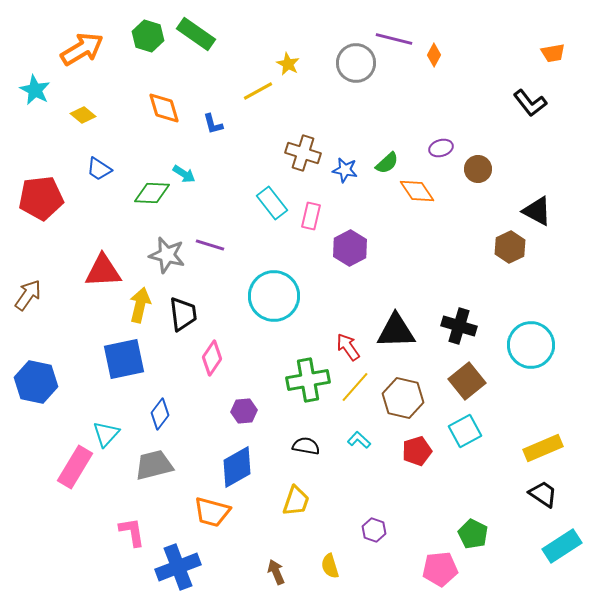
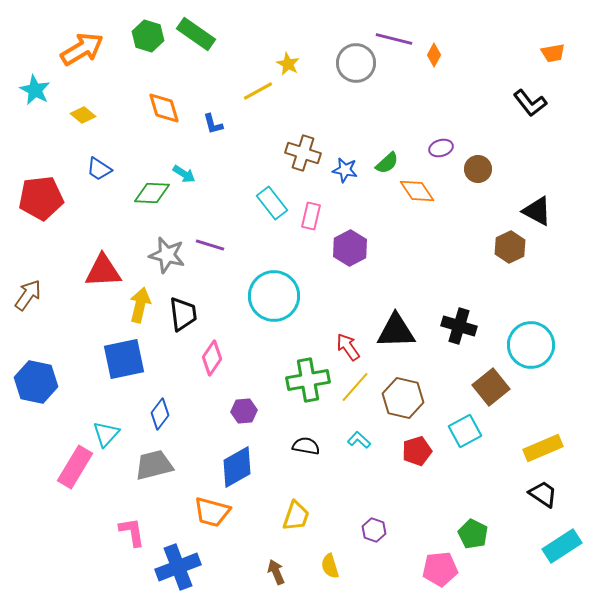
brown square at (467, 381): moved 24 px right, 6 px down
yellow trapezoid at (296, 501): moved 15 px down
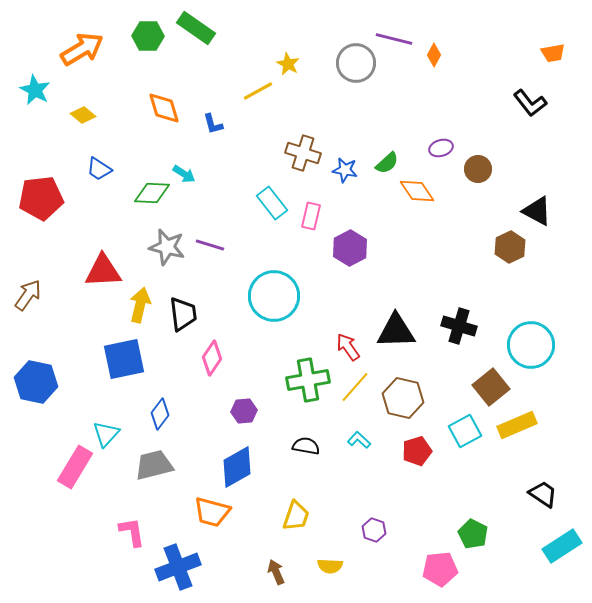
green rectangle at (196, 34): moved 6 px up
green hexagon at (148, 36): rotated 16 degrees counterclockwise
gray star at (167, 255): moved 8 px up
yellow rectangle at (543, 448): moved 26 px left, 23 px up
yellow semicircle at (330, 566): rotated 70 degrees counterclockwise
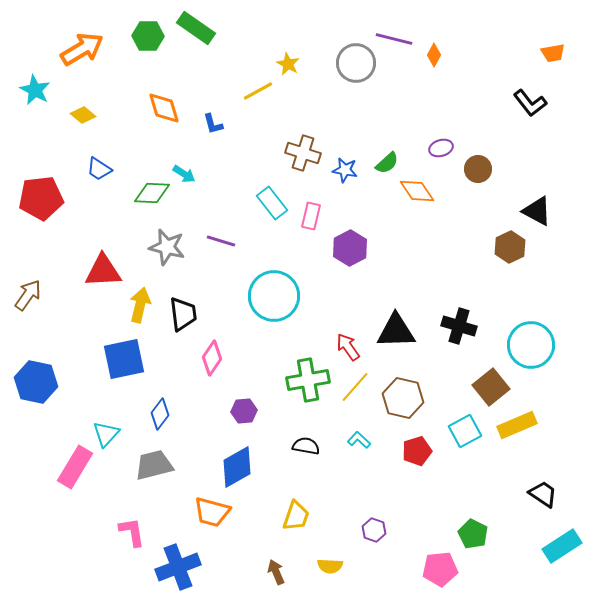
purple line at (210, 245): moved 11 px right, 4 px up
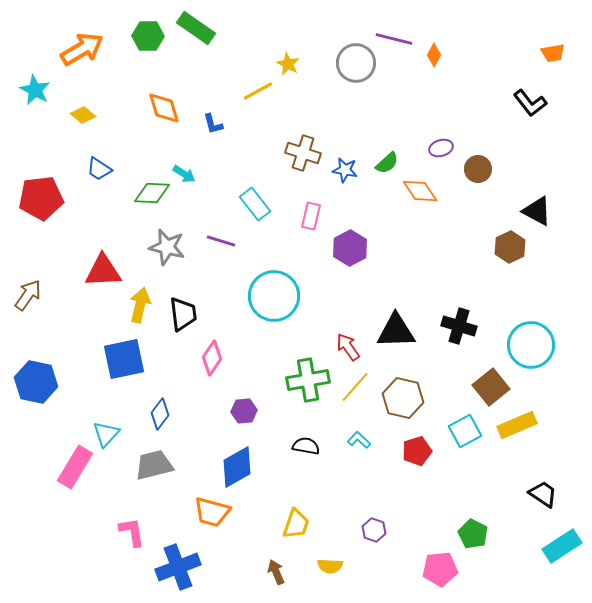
orange diamond at (417, 191): moved 3 px right
cyan rectangle at (272, 203): moved 17 px left, 1 px down
yellow trapezoid at (296, 516): moved 8 px down
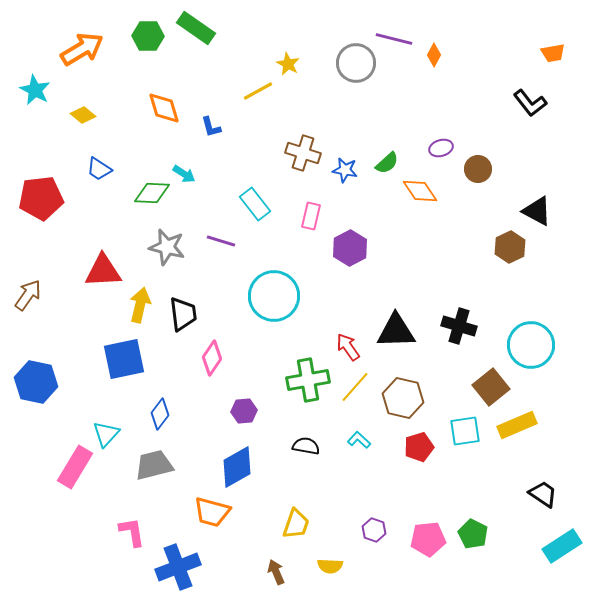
blue L-shape at (213, 124): moved 2 px left, 3 px down
cyan square at (465, 431): rotated 20 degrees clockwise
red pentagon at (417, 451): moved 2 px right, 4 px up
pink pentagon at (440, 569): moved 12 px left, 30 px up
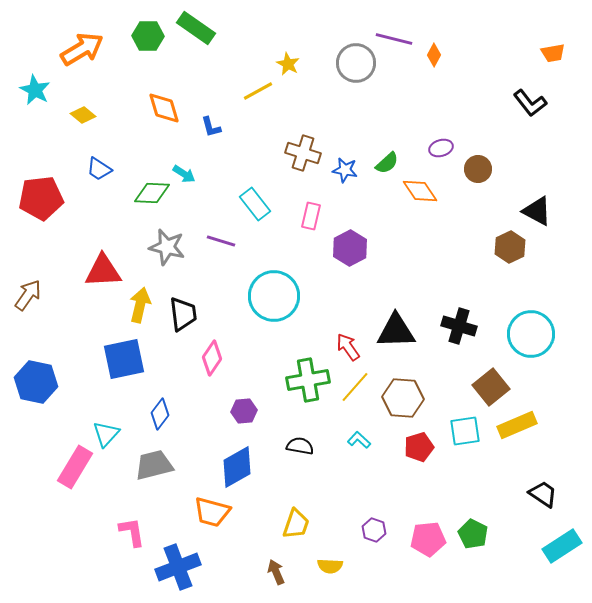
cyan circle at (531, 345): moved 11 px up
brown hexagon at (403, 398): rotated 9 degrees counterclockwise
black semicircle at (306, 446): moved 6 px left
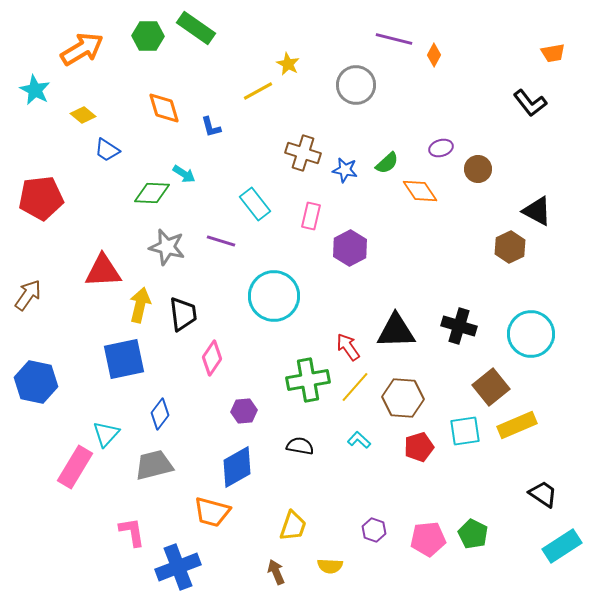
gray circle at (356, 63): moved 22 px down
blue trapezoid at (99, 169): moved 8 px right, 19 px up
yellow trapezoid at (296, 524): moved 3 px left, 2 px down
